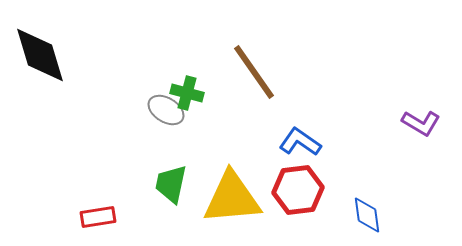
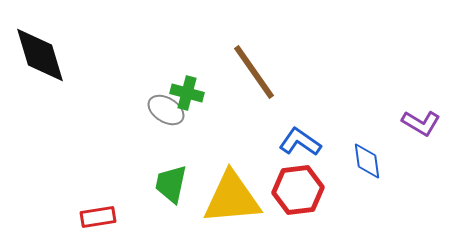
blue diamond: moved 54 px up
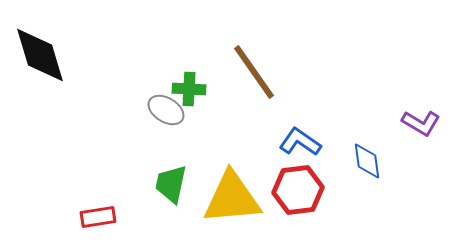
green cross: moved 2 px right, 4 px up; rotated 12 degrees counterclockwise
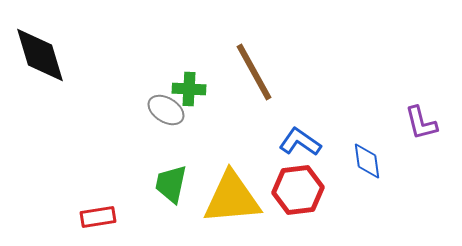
brown line: rotated 6 degrees clockwise
purple L-shape: rotated 45 degrees clockwise
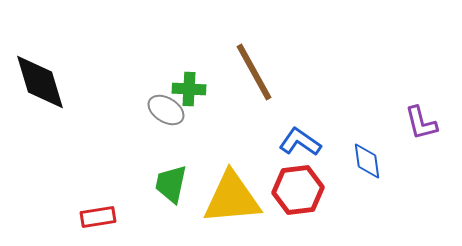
black diamond: moved 27 px down
